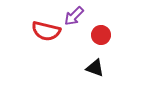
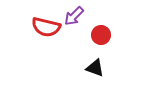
red semicircle: moved 4 px up
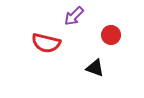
red semicircle: moved 16 px down
red circle: moved 10 px right
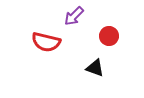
red circle: moved 2 px left, 1 px down
red semicircle: moved 1 px up
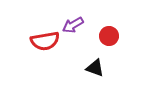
purple arrow: moved 1 px left, 9 px down; rotated 15 degrees clockwise
red semicircle: moved 1 px left, 1 px up; rotated 24 degrees counterclockwise
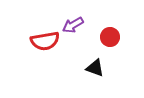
red circle: moved 1 px right, 1 px down
